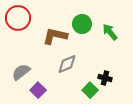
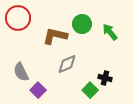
gray semicircle: rotated 78 degrees counterclockwise
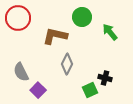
green circle: moved 7 px up
gray diamond: rotated 40 degrees counterclockwise
green square: rotated 21 degrees clockwise
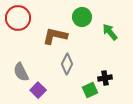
black cross: rotated 24 degrees counterclockwise
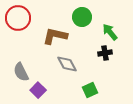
gray diamond: rotated 55 degrees counterclockwise
black cross: moved 25 px up
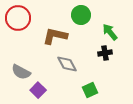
green circle: moved 1 px left, 2 px up
gray semicircle: rotated 36 degrees counterclockwise
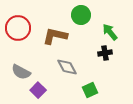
red circle: moved 10 px down
gray diamond: moved 3 px down
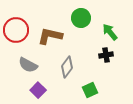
green circle: moved 3 px down
red circle: moved 2 px left, 2 px down
brown L-shape: moved 5 px left
black cross: moved 1 px right, 2 px down
gray diamond: rotated 65 degrees clockwise
gray semicircle: moved 7 px right, 7 px up
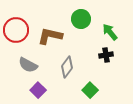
green circle: moved 1 px down
green square: rotated 21 degrees counterclockwise
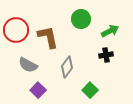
green arrow: moved 1 px up; rotated 102 degrees clockwise
brown L-shape: moved 2 px left, 1 px down; rotated 65 degrees clockwise
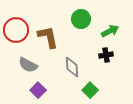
gray diamond: moved 5 px right; rotated 40 degrees counterclockwise
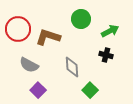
red circle: moved 2 px right, 1 px up
brown L-shape: rotated 60 degrees counterclockwise
black cross: rotated 24 degrees clockwise
gray semicircle: moved 1 px right
